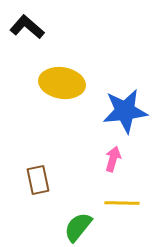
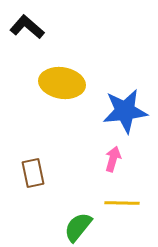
brown rectangle: moved 5 px left, 7 px up
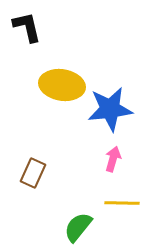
black L-shape: rotated 36 degrees clockwise
yellow ellipse: moved 2 px down
blue star: moved 15 px left, 2 px up
brown rectangle: rotated 36 degrees clockwise
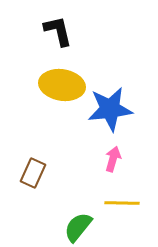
black L-shape: moved 31 px right, 4 px down
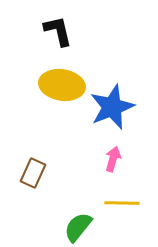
blue star: moved 2 px right, 2 px up; rotated 15 degrees counterclockwise
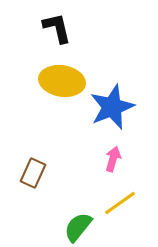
black L-shape: moved 1 px left, 3 px up
yellow ellipse: moved 4 px up
yellow line: moved 2 px left; rotated 36 degrees counterclockwise
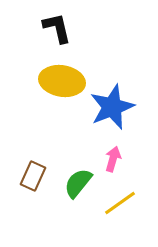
brown rectangle: moved 3 px down
green semicircle: moved 44 px up
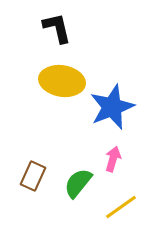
yellow line: moved 1 px right, 4 px down
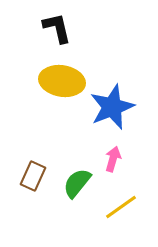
green semicircle: moved 1 px left
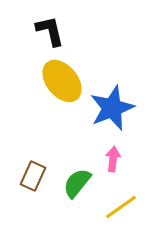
black L-shape: moved 7 px left, 3 px down
yellow ellipse: rotated 42 degrees clockwise
blue star: moved 1 px down
pink arrow: rotated 10 degrees counterclockwise
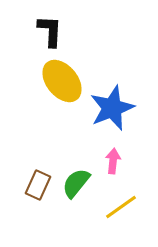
black L-shape: rotated 16 degrees clockwise
pink arrow: moved 2 px down
brown rectangle: moved 5 px right, 9 px down
green semicircle: moved 1 px left
